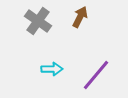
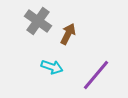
brown arrow: moved 12 px left, 17 px down
cyan arrow: moved 2 px up; rotated 20 degrees clockwise
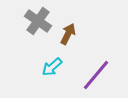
cyan arrow: rotated 120 degrees clockwise
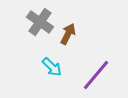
gray cross: moved 2 px right, 1 px down
cyan arrow: rotated 95 degrees counterclockwise
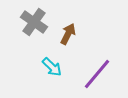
gray cross: moved 6 px left
purple line: moved 1 px right, 1 px up
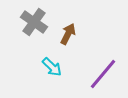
purple line: moved 6 px right
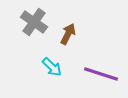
purple line: moved 2 px left; rotated 68 degrees clockwise
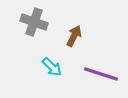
gray cross: rotated 16 degrees counterclockwise
brown arrow: moved 6 px right, 2 px down
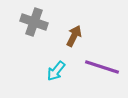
cyan arrow: moved 4 px right, 4 px down; rotated 85 degrees clockwise
purple line: moved 1 px right, 7 px up
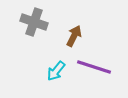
purple line: moved 8 px left
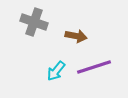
brown arrow: moved 2 px right; rotated 75 degrees clockwise
purple line: rotated 36 degrees counterclockwise
